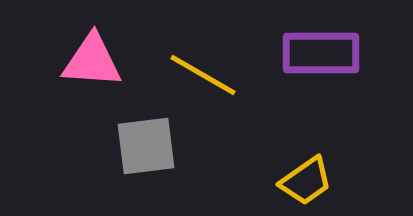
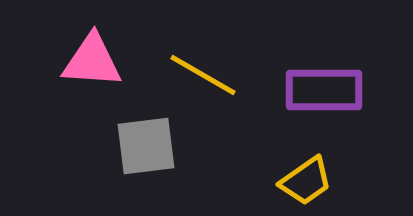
purple rectangle: moved 3 px right, 37 px down
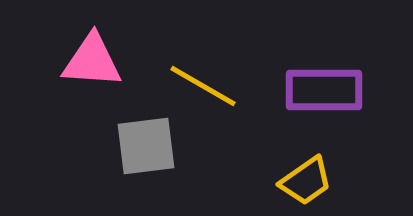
yellow line: moved 11 px down
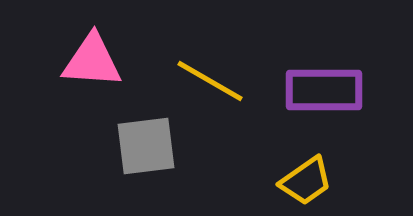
yellow line: moved 7 px right, 5 px up
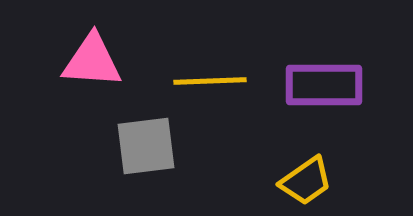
yellow line: rotated 32 degrees counterclockwise
purple rectangle: moved 5 px up
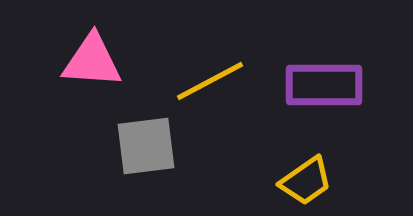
yellow line: rotated 26 degrees counterclockwise
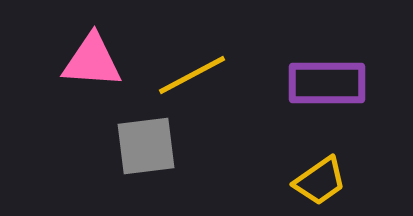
yellow line: moved 18 px left, 6 px up
purple rectangle: moved 3 px right, 2 px up
yellow trapezoid: moved 14 px right
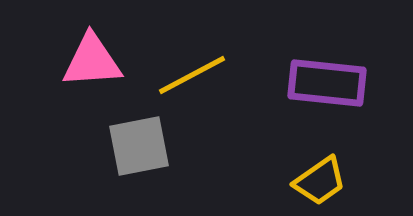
pink triangle: rotated 8 degrees counterclockwise
purple rectangle: rotated 6 degrees clockwise
gray square: moved 7 px left; rotated 4 degrees counterclockwise
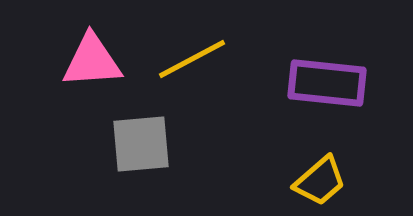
yellow line: moved 16 px up
gray square: moved 2 px right, 2 px up; rotated 6 degrees clockwise
yellow trapezoid: rotated 6 degrees counterclockwise
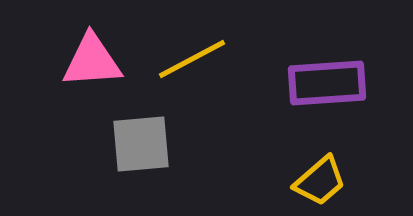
purple rectangle: rotated 10 degrees counterclockwise
